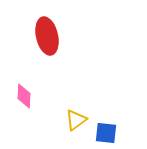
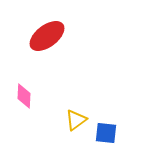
red ellipse: rotated 66 degrees clockwise
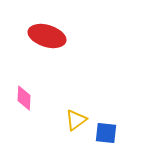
red ellipse: rotated 54 degrees clockwise
pink diamond: moved 2 px down
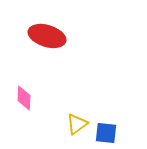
yellow triangle: moved 1 px right, 4 px down
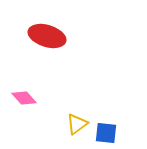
pink diamond: rotated 45 degrees counterclockwise
